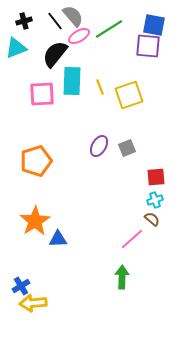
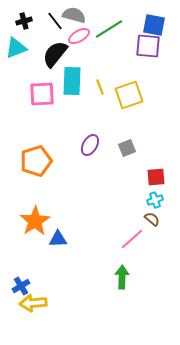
gray semicircle: moved 1 px right, 1 px up; rotated 35 degrees counterclockwise
purple ellipse: moved 9 px left, 1 px up
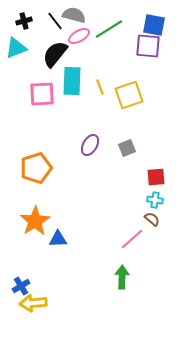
orange pentagon: moved 7 px down
cyan cross: rotated 28 degrees clockwise
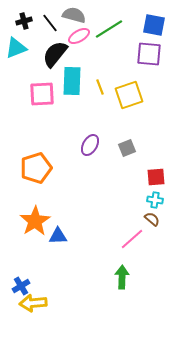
black line: moved 5 px left, 2 px down
purple square: moved 1 px right, 8 px down
blue triangle: moved 3 px up
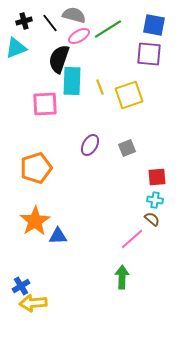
green line: moved 1 px left
black semicircle: moved 4 px right, 5 px down; rotated 20 degrees counterclockwise
pink square: moved 3 px right, 10 px down
red square: moved 1 px right
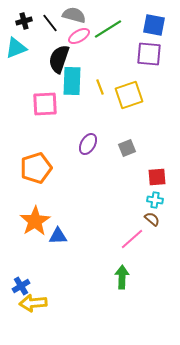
purple ellipse: moved 2 px left, 1 px up
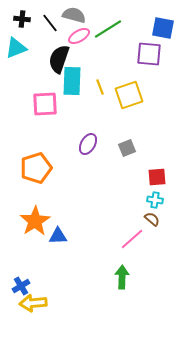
black cross: moved 2 px left, 2 px up; rotated 21 degrees clockwise
blue square: moved 9 px right, 3 px down
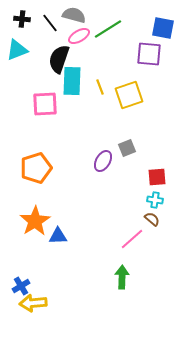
cyan triangle: moved 1 px right, 2 px down
purple ellipse: moved 15 px right, 17 px down
